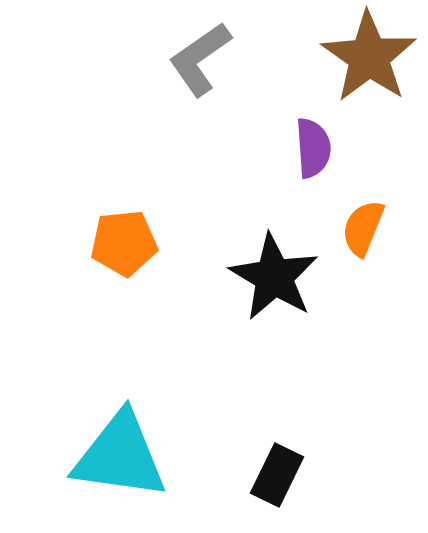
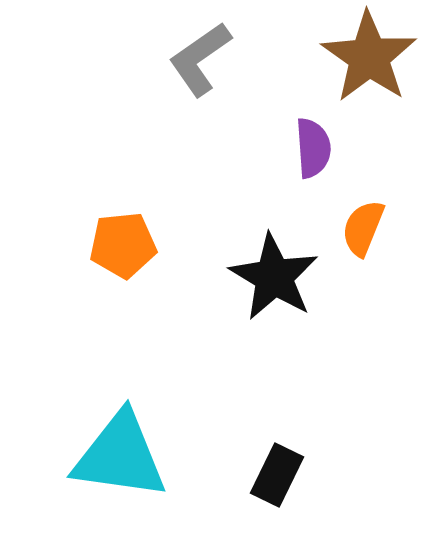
orange pentagon: moved 1 px left, 2 px down
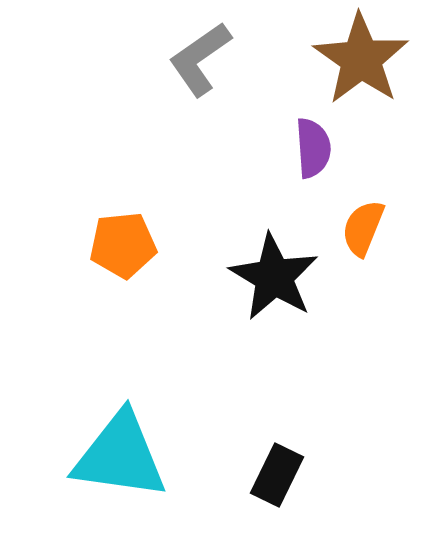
brown star: moved 8 px left, 2 px down
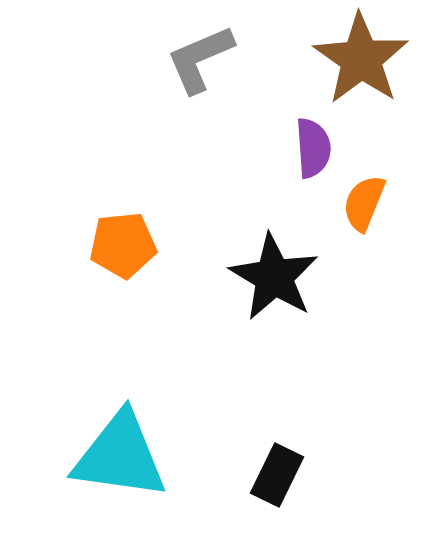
gray L-shape: rotated 12 degrees clockwise
orange semicircle: moved 1 px right, 25 px up
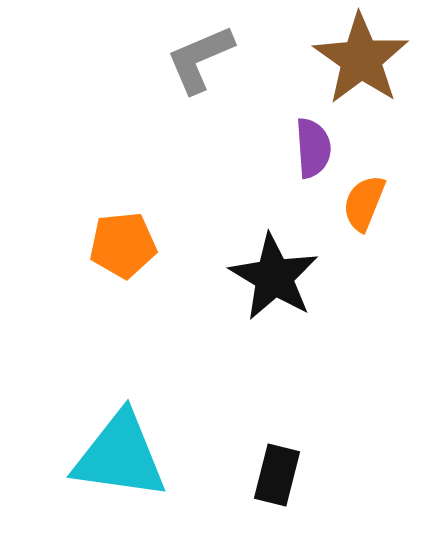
black rectangle: rotated 12 degrees counterclockwise
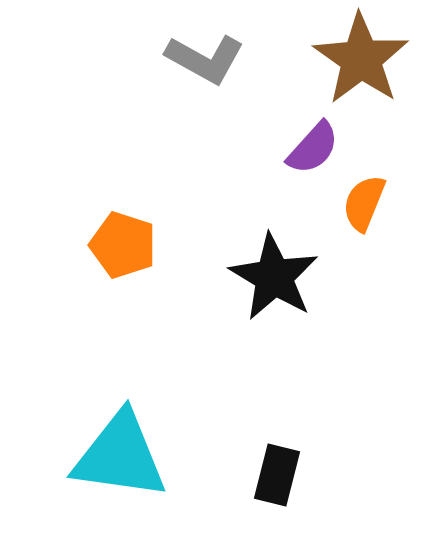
gray L-shape: moved 5 px right; rotated 128 degrees counterclockwise
purple semicircle: rotated 46 degrees clockwise
orange pentagon: rotated 24 degrees clockwise
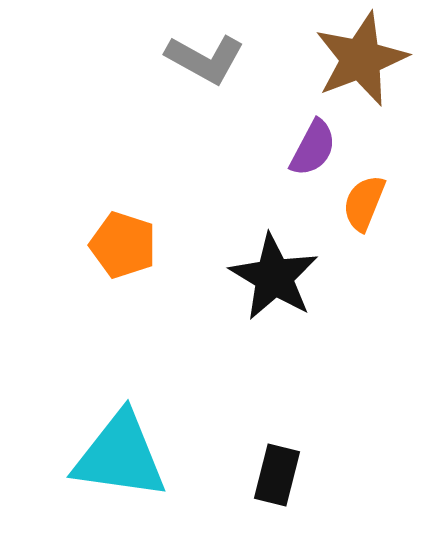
brown star: rotated 16 degrees clockwise
purple semicircle: rotated 14 degrees counterclockwise
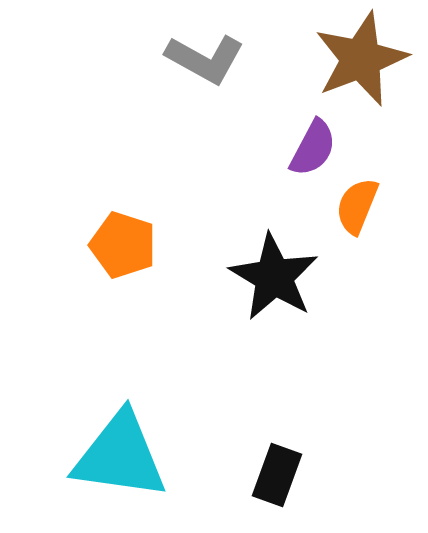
orange semicircle: moved 7 px left, 3 px down
black rectangle: rotated 6 degrees clockwise
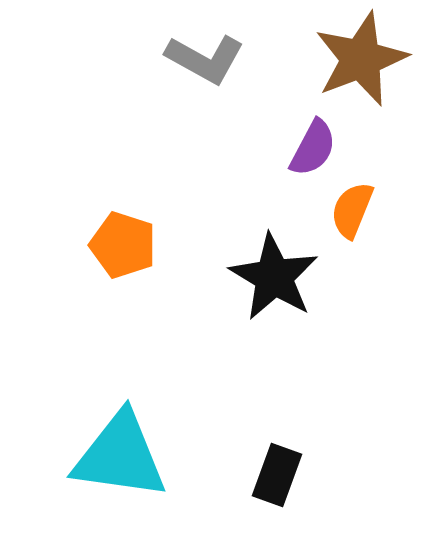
orange semicircle: moved 5 px left, 4 px down
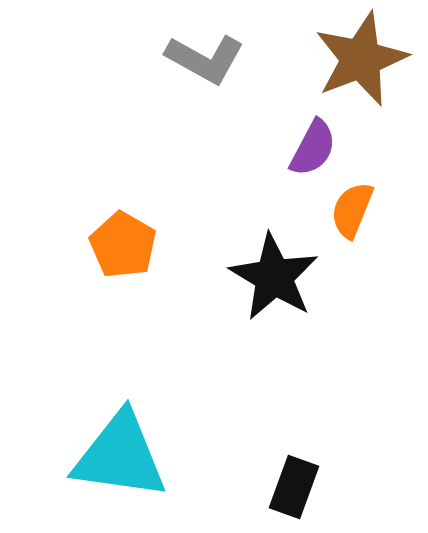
orange pentagon: rotated 12 degrees clockwise
black rectangle: moved 17 px right, 12 px down
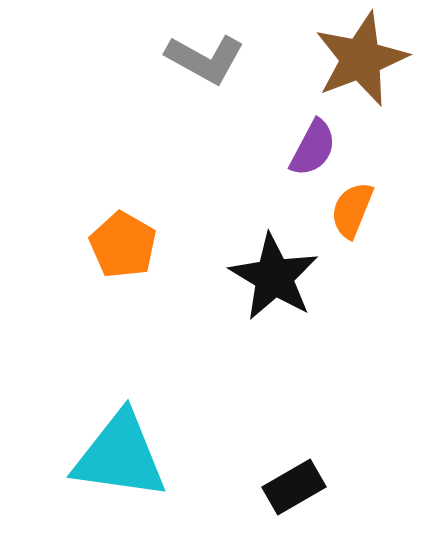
black rectangle: rotated 40 degrees clockwise
